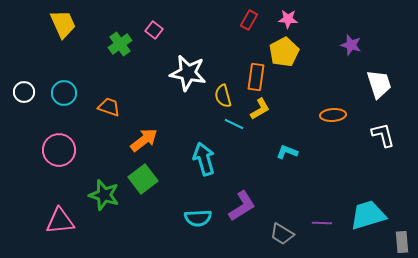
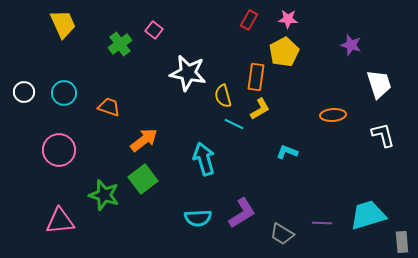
purple L-shape: moved 7 px down
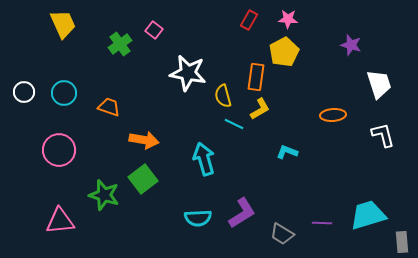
orange arrow: rotated 48 degrees clockwise
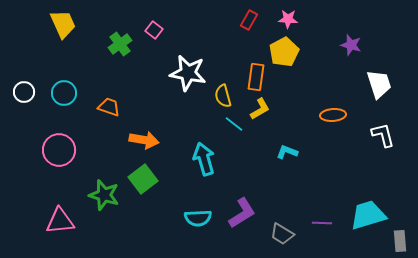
cyan line: rotated 12 degrees clockwise
gray rectangle: moved 2 px left, 1 px up
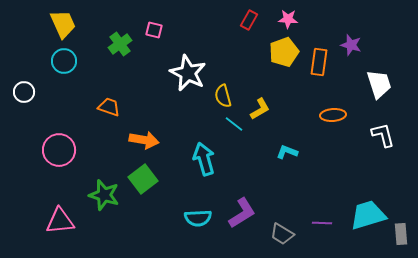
pink square: rotated 24 degrees counterclockwise
yellow pentagon: rotated 8 degrees clockwise
white star: rotated 15 degrees clockwise
orange rectangle: moved 63 px right, 15 px up
cyan circle: moved 32 px up
gray rectangle: moved 1 px right, 7 px up
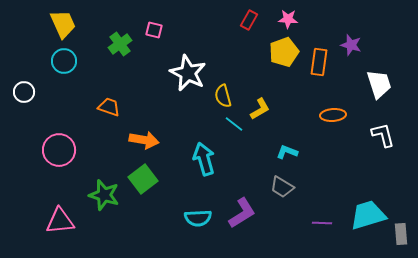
gray trapezoid: moved 47 px up
